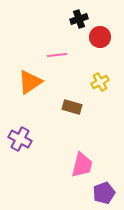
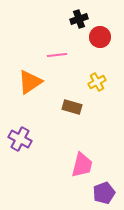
yellow cross: moved 3 px left
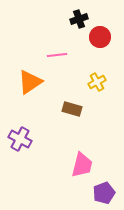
brown rectangle: moved 2 px down
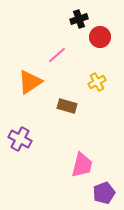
pink line: rotated 36 degrees counterclockwise
brown rectangle: moved 5 px left, 3 px up
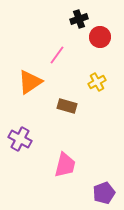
pink line: rotated 12 degrees counterclockwise
pink trapezoid: moved 17 px left
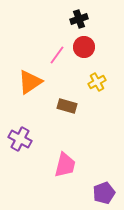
red circle: moved 16 px left, 10 px down
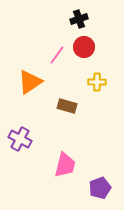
yellow cross: rotated 30 degrees clockwise
purple pentagon: moved 4 px left, 5 px up
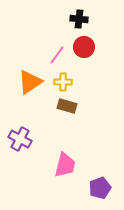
black cross: rotated 24 degrees clockwise
yellow cross: moved 34 px left
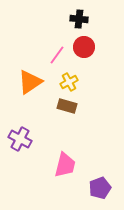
yellow cross: moved 6 px right; rotated 30 degrees counterclockwise
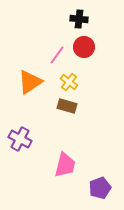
yellow cross: rotated 24 degrees counterclockwise
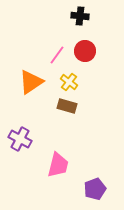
black cross: moved 1 px right, 3 px up
red circle: moved 1 px right, 4 px down
orange triangle: moved 1 px right
pink trapezoid: moved 7 px left
purple pentagon: moved 5 px left, 1 px down
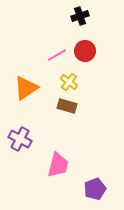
black cross: rotated 24 degrees counterclockwise
pink line: rotated 24 degrees clockwise
orange triangle: moved 5 px left, 6 px down
